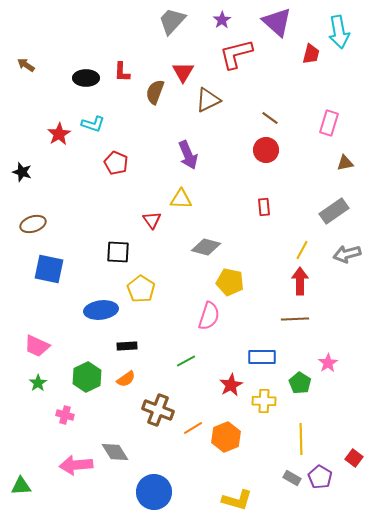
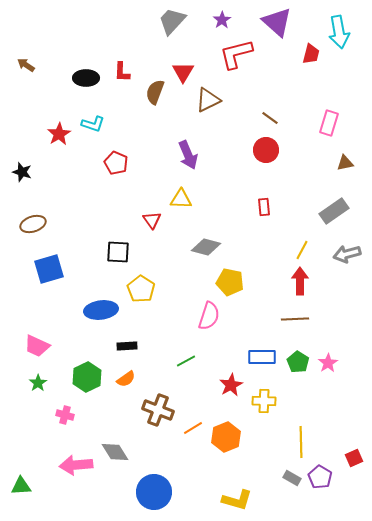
blue square at (49, 269): rotated 28 degrees counterclockwise
green pentagon at (300, 383): moved 2 px left, 21 px up
yellow line at (301, 439): moved 3 px down
red square at (354, 458): rotated 30 degrees clockwise
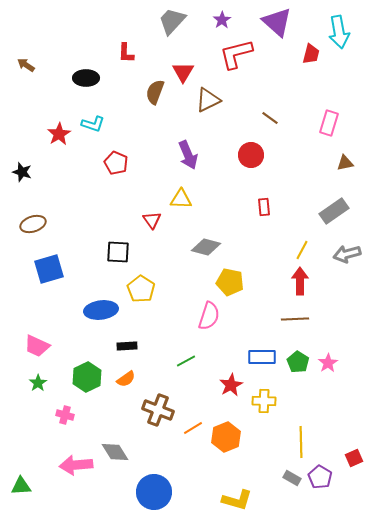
red L-shape at (122, 72): moved 4 px right, 19 px up
red circle at (266, 150): moved 15 px left, 5 px down
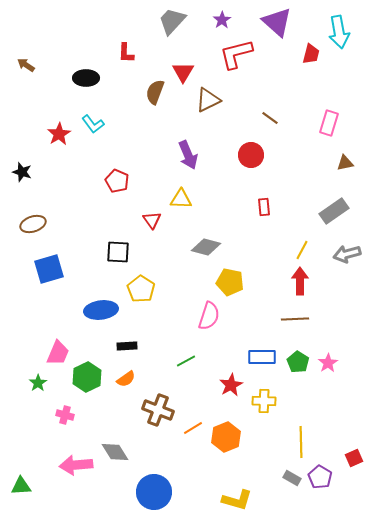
cyan L-shape at (93, 124): rotated 35 degrees clockwise
red pentagon at (116, 163): moved 1 px right, 18 px down
pink trapezoid at (37, 346): moved 21 px right, 7 px down; rotated 92 degrees counterclockwise
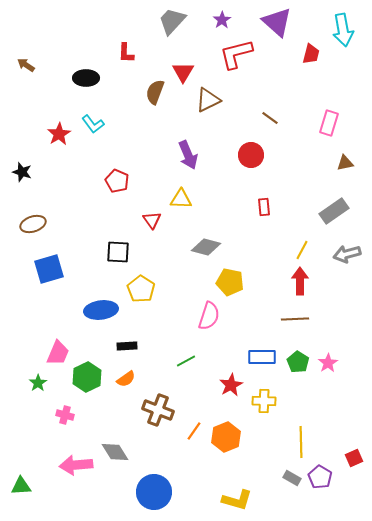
cyan arrow at (339, 32): moved 4 px right, 2 px up
orange line at (193, 428): moved 1 px right, 3 px down; rotated 24 degrees counterclockwise
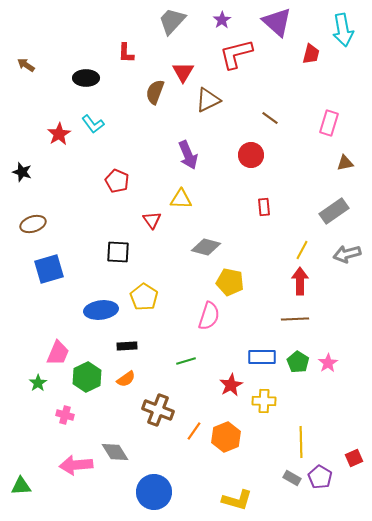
yellow pentagon at (141, 289): moved 3 px right, 8 px down
green line at (186, 361): rotated 12 degrees clockwise
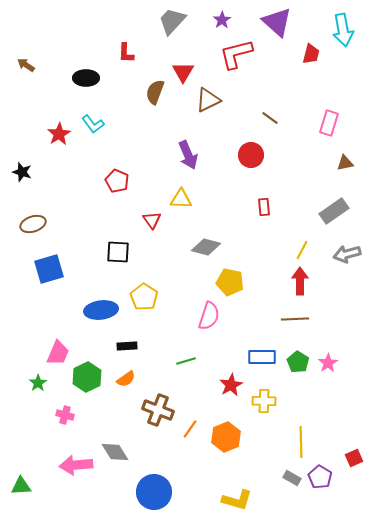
orange line at (194, 431): moved 4 px left, 2 px up
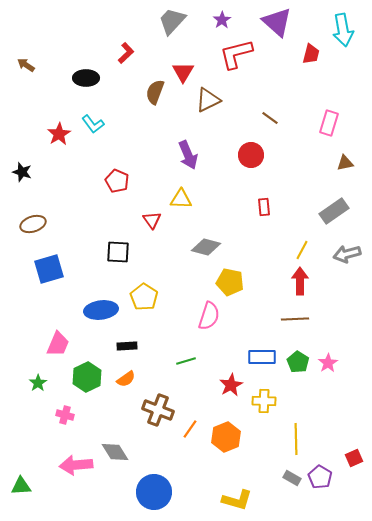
red L-shape at (126, 53): rotated 135 degrees counterclockwise
pink trapezoid at (58, 353): moved 9 px up
yellow line at (301, 442): moved 5 px left, 3 px up
